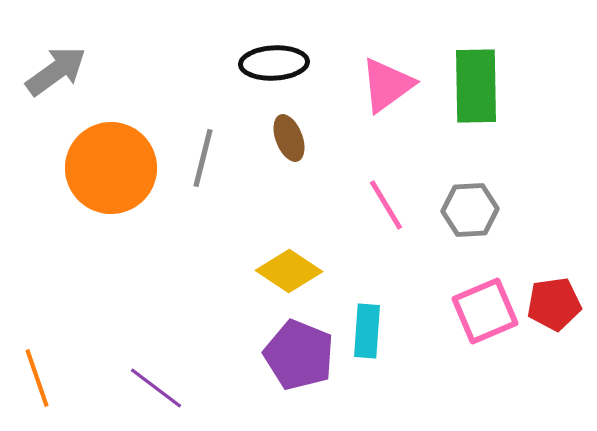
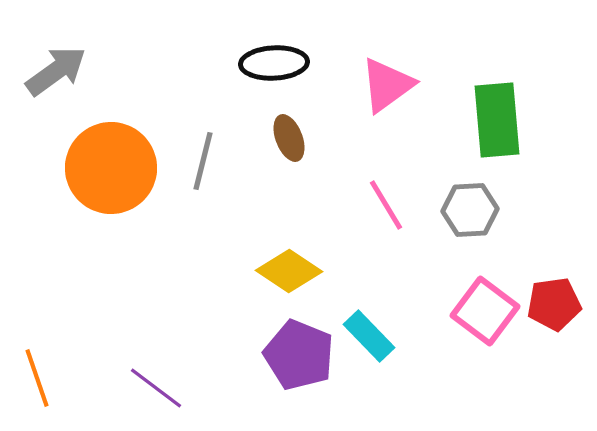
green rectangle: moved 21 px right, 34 px down; rotated 4 degrees counterclockwise
gray line: moved 3 px down
pink square: rotated 30 degrees counterclockwise
cyan rectangle: moved 2 px right, 5 px down; rotated 48 degrees counterclockwise
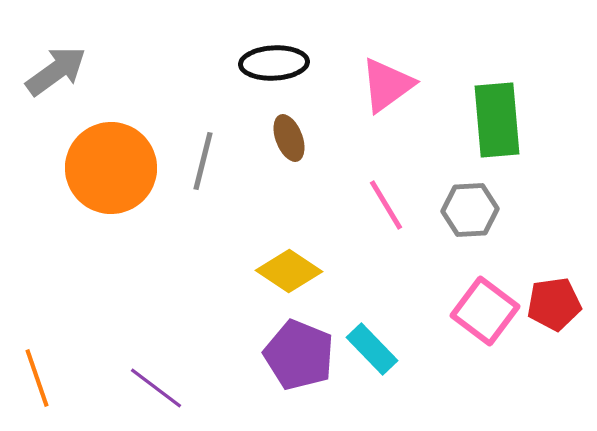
cyan rectangle: moved 3 px right, 13 px down
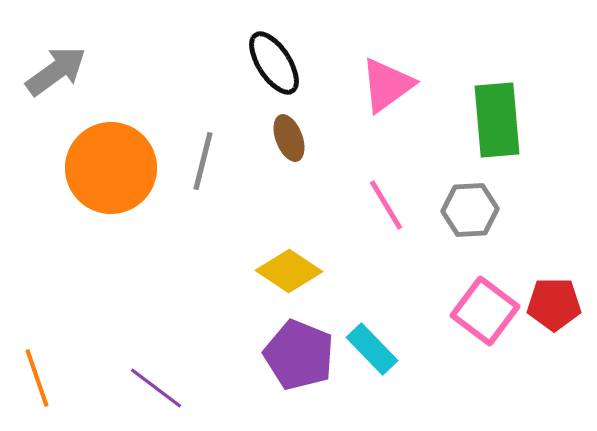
black ellipse: rotated 60 degrees clockwise
red pentagon: rotated 8 degrees clockwise
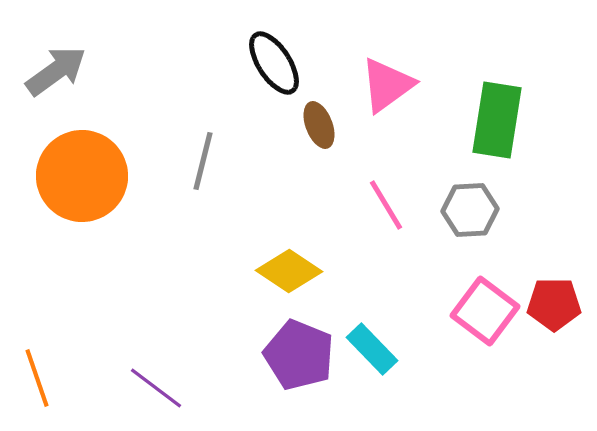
green rectangle: rotated 14 degrees clockwise
brown ellipse: moved 30 px right, 13 px up
orange circle: moved 29 px left, 8 px down
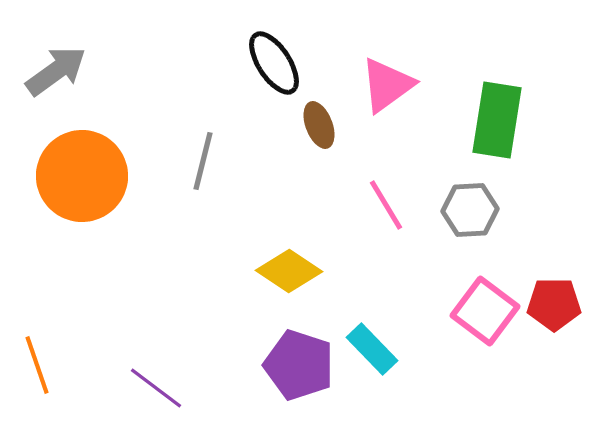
purple pentagon: moved 10 px down; rotated 4 degrees counterclockwise
orange line: moved 13 px up
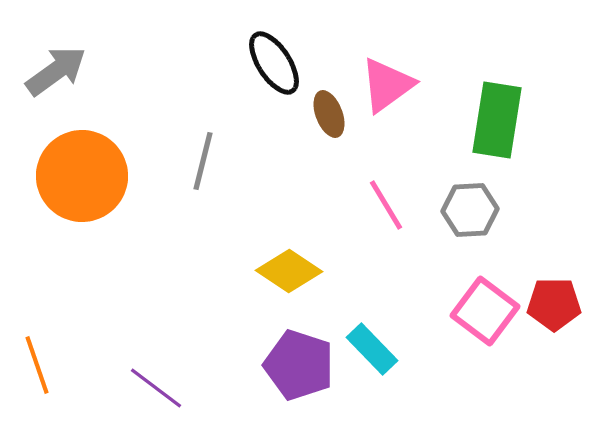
brown ellipse: moved 10 px right, 11 px up
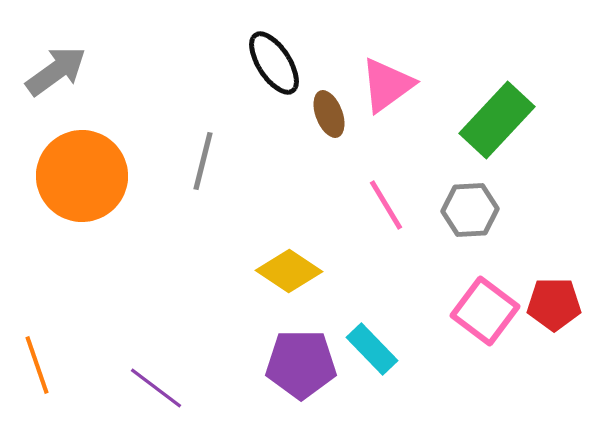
green rectangle: rotated 34 degrees clockwise
purple pentagon: moved 2 px right, 1 px up; rotated 18 degrees counterclockwise
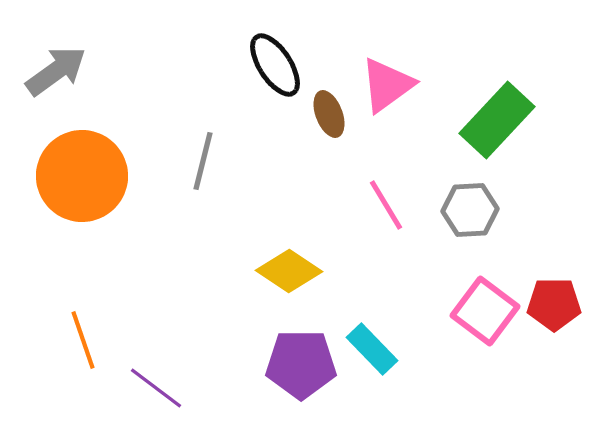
black ellipse: moved 1 px right, 2 px down
orange line: moved 46 px right, 25 px up
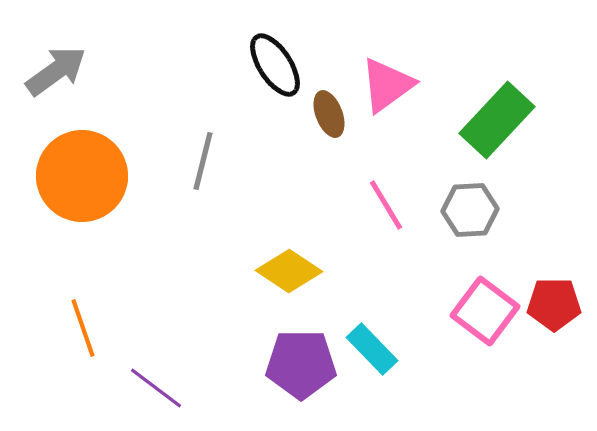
orange line: moved 12 px up
